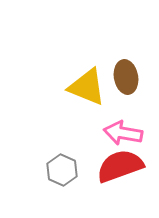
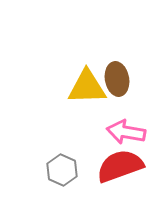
brown ellipse: moved 9 px left, 2 px down
yellow triangle: rotated 24 degrees counterclockwise
pink arrow: moved 3 px right, 1 px up
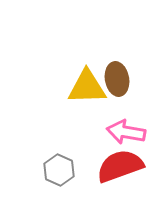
gray hexagon: moved 3 px left
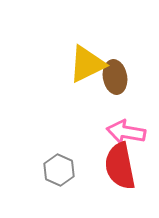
brown ellipse: moved 2 px left, 2 px up
yellow triangle: moved 23 px up; rotated 24 degrees counterclockwise
red semicircle: rotated 81 degrees counterclockwise
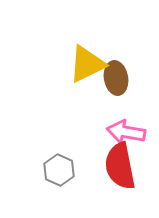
brown ellipse: moved 1 px right, 1 px down
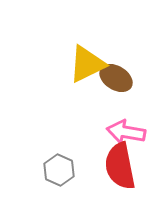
brown ellipse: rotated 48 degrees counterclockwise
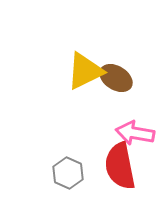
yellow triangle: moved 2 px left, 7 px down
pink arrow: moved 9 px right, 1 px down
gray hexagon: moved 9 px right, 3 px down
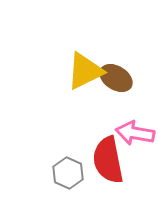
red semicircle: moved 12 px left, 6 px up
